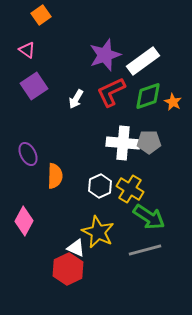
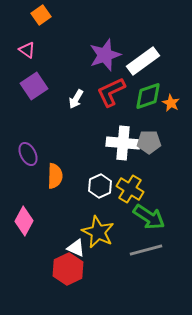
orange star: moved 2 px left, 1 px down
gray line: moved 1 px right
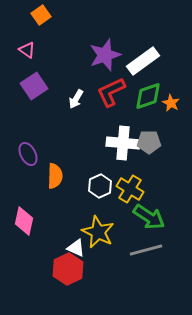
pink diamond: rotated 16 degrees counterclockwise
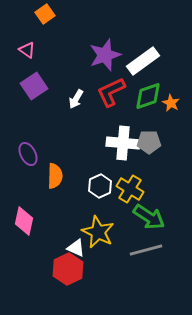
orange square: moved 4 px right, 1 px up
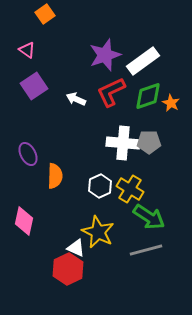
white arrow: rotated 84 degrees clockwise
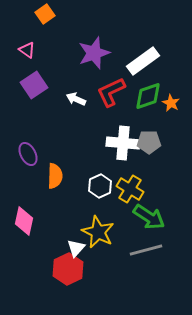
purple star: moved 11 px left, 2 px up
purple square: moved 1 px up
white triangle: rotated 48 degrees clockwise
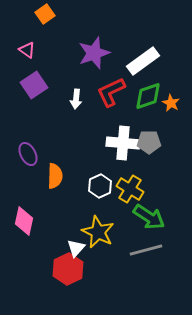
white arrow: rotated 108 degrees counterclockwise
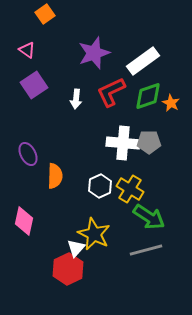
yellow star: moved 4 px left, 2 px down
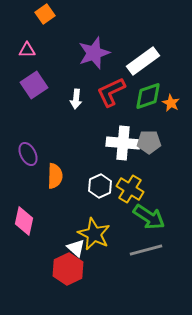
pink triangle: rotated 36 degrees counterclockwise
white triangle: rotated 30 degrees counterclockwise
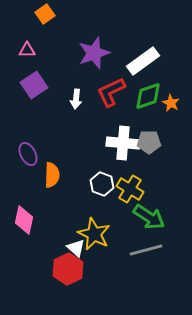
orange semicircle: moved 3 px left, 1 px up
white hexagon: moved 2 px right, 2 px up; rotated 15 degrees counterclockwise
pink diamond: moved 1 px up
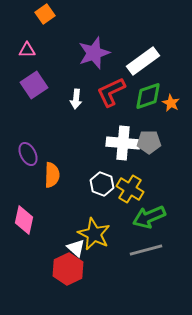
green arrow: rotated 124 degrees clockwise
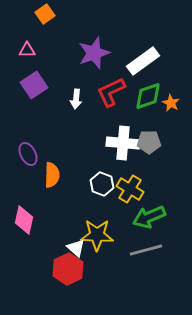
yellow star: moved 3 px right, 1 px down; rotated 24 degrees counterclockwise
